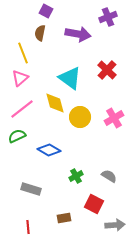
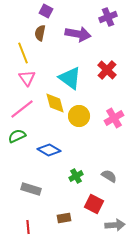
pink triangle: moved 7 px right; rotated 24 degrees counterclockwise
yellow circle: moved 1 px left, 1 px up
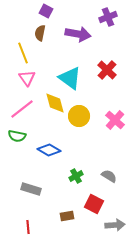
pink cross: moved 1 px right, 2 px down; rotated 18 degrees counterclockwise
green semicircle: rotated 144 degrees counterclockwise
brown rectangle: moved 3 px right, 2 px up
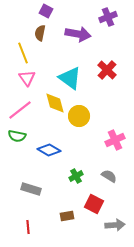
pink line: moved 2 px left, 1 px down
pink cross: moved 20 px down; rotated 24 degrees clockwise
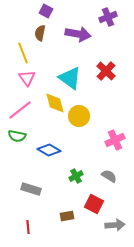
red cross: moved 1 px left, 1 px down
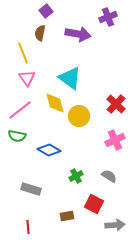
purple square: rotated 24 degrees clockwise
red cross: moved 10 px right, 33 px down
